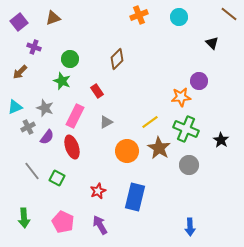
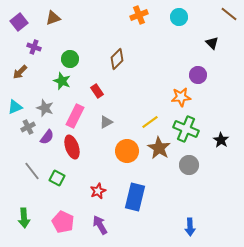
purple circle: moved 1 px left, 6 px up
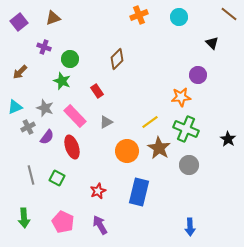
purple cross: moved 10 px right
pink rectangle: rotated 70 degrees counterclockwise
black star: moved 7 px right, 1 px up
gray line: moved 1 px left, 4 px down; rotated 24 degrees clockwise
blue rectangle: moved 4 px right, 5 px up
